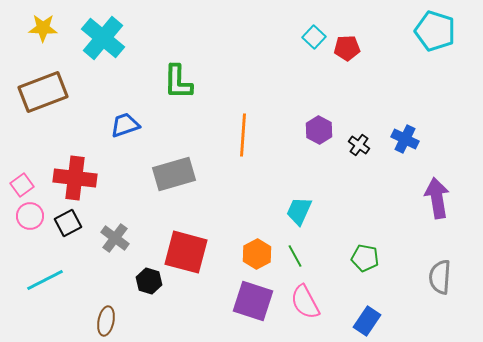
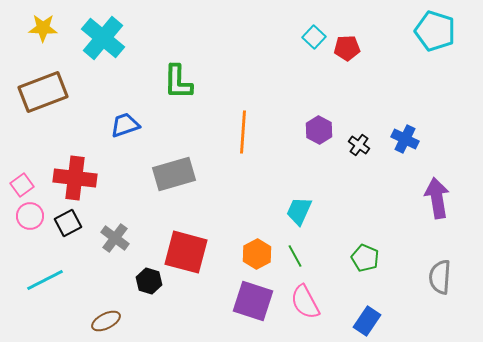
orange line: moved 3 px up
green pentagon: rotated 12 degrees clockwise
brown ellipse: rotated 52 degrees clockwise
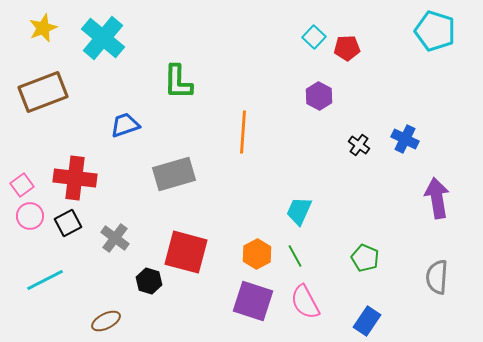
yellow star: rotated 24 degrees counterclockwise
purple hexagon: moved 34 px up
gray semicircle: moved 3 px left
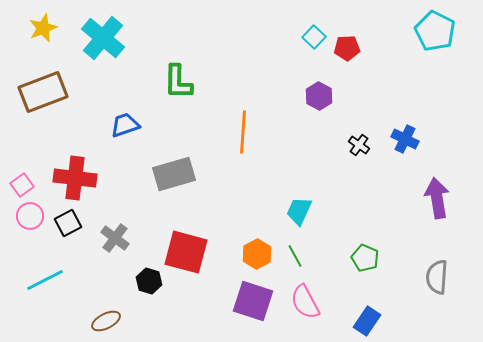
cyan pentagon: rotated 9 degrees clockwise
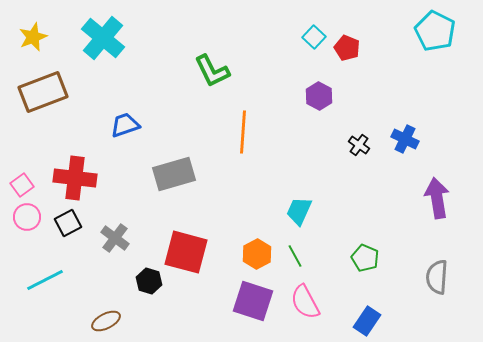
yellow star: moved 10 px left, 9 px down
red pentagon: rotated 25 degrees clockwise
green L-shape: moved 34 px right, 11 px up; rotated 27 degrees counterclockwise
pink circle: moved 3 px left, 1 px down
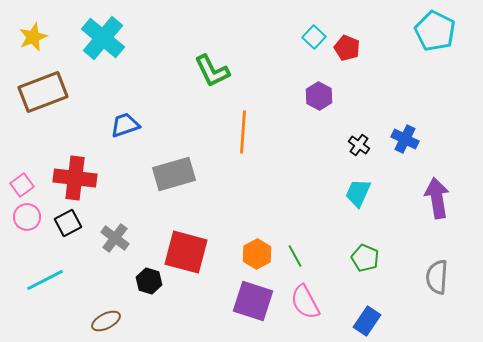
cyan trapezoid: moved 59 px right, 18 px up
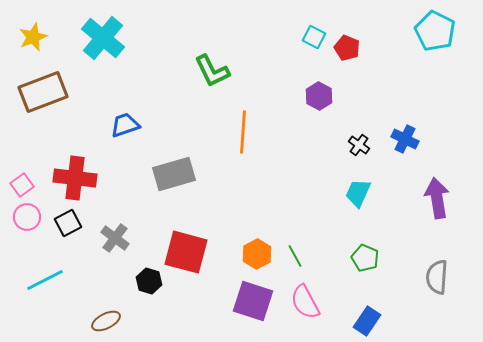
cyan square: rotated 15 degrees counterclockwise
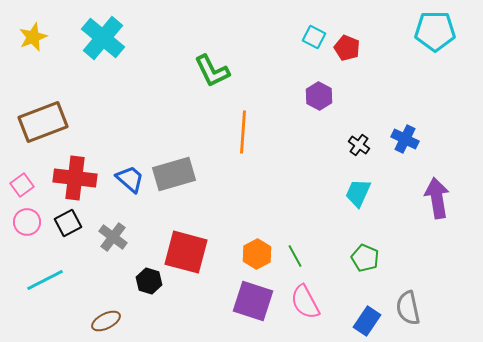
cyan pentagon: rotated 27 degrees counterclockwise
brown rectangle: moved 30 px down
blue trapezoid: moved 5 px right, 54 px down; rotated 60 degrees clockwise
pink circle: moved 5 px down
gray cross: moved 2 px left, 1 px up
gray semicircle: moved 29 px left, 31 px down; rotated 16 degrees counterclockwise
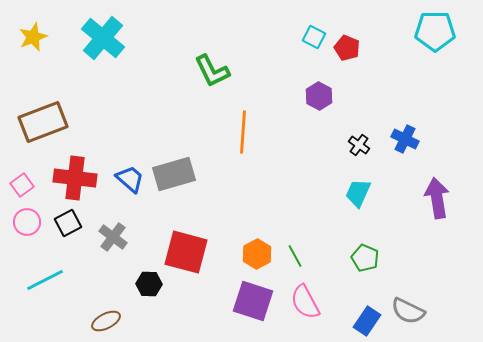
black hexagon: moved 3 px down; rotated 15 degrees counterclockwise
gray semicircle: moved 3 px down; rotated 52 degrees counterclockwise
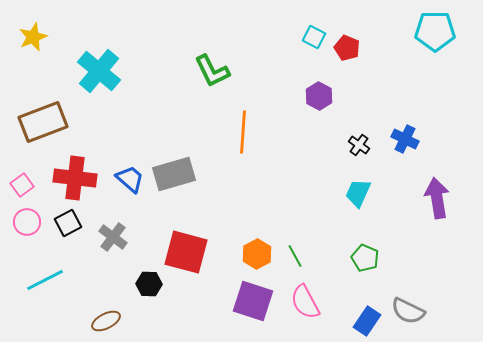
cyan cross: moved 4 px left, 33 px down
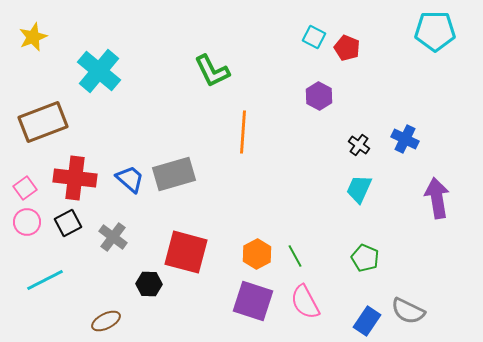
pink square: moved 3 px right, 3 px down
cyan trapezoid: moved 1 px right, 4 px up
